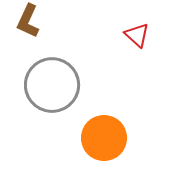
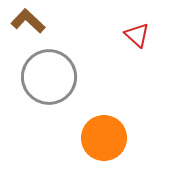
brown L-shape: rotated 108 degrees clockwise
gray circle: moved 3 px left, 8 px up
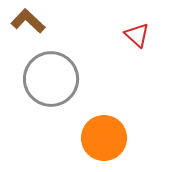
gray circle: moved 2 px right, 2 px down
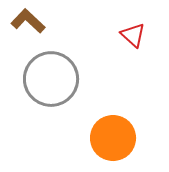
red triangle: moved 4 px left
orange circle: moved 9 px right
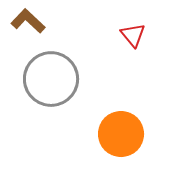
red triangle: rotated 8 degrees clockwise
orange circle: moved 8 px right, 4 px up
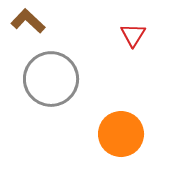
red triangle: rotated 12 degrees clockwise
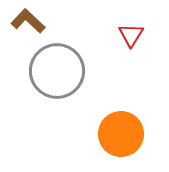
red triangle: moved 2 px left
gray circle: moved 6 px right, 8 px up
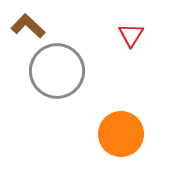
brown L-shape: moved 5 px down
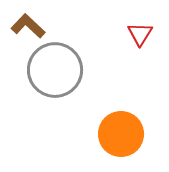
red triangle: moved 9 px right, 1 px up
gray circle: moved 2 px left, 1 px up
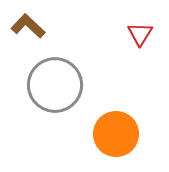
gray circle: moved 15 px down
orange circle: moved 5 px left
